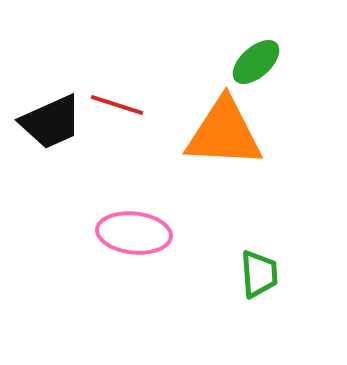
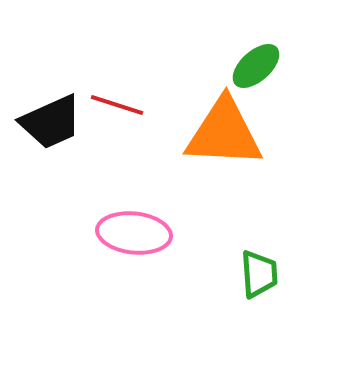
green ellipse: moved 4 px down
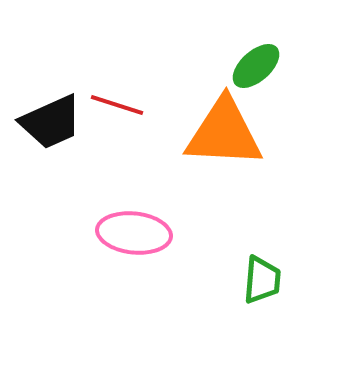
green trapezoid: moved 3 px right, 6 px down; rotated 9 degrees clockwise
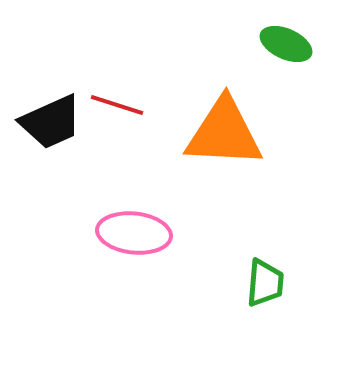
green ellipse: moved 30 px right, 22 px up; rotated 66 degrees clockwise
green trapezoid: moved 3 px right, 3 px down
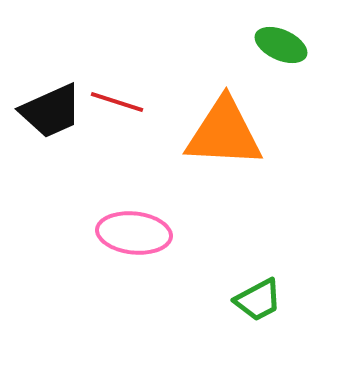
green ellipse: moved 5 px left, 1 px down
red line: moved 3 px up
black trapezoid: moved 11 px up
green trapezoid: moved 7 px left, 17 px down; rotated 57 degrees clockwise
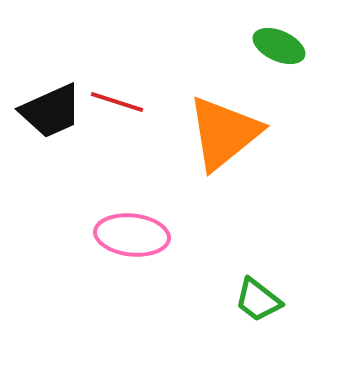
green ellipse: moved 2 px left, 1 px down
orange triangle: rotated 42 degrees counterclockwise
pink ellipse: moved 2 px left, 2 px down
green trapezoid: rotated 66 degrees clockwise
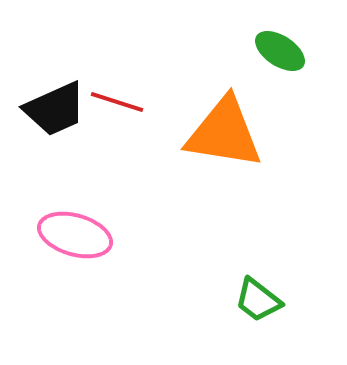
green ellipse: moved 1 px right, 5 px down; rotated 9 degrees clockwise
black trapezoid: moved 4 px right, 2 px up
orange triangle: rotated 48 degrees clockwise
pink ellipse: moved 57 px left; rotated 10 degrees clockwise
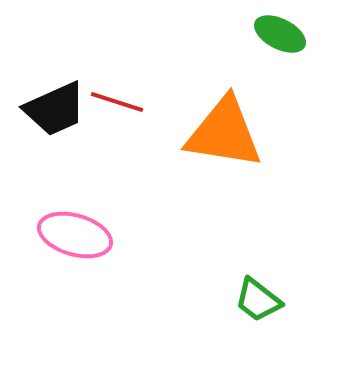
green ellipse: moved 17 px up; rotated 6 degrees counterclockwise
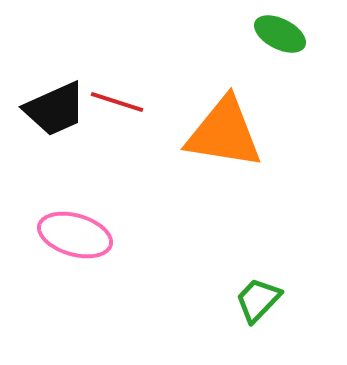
green trapezoid: rotated 96 degrees clockwise
